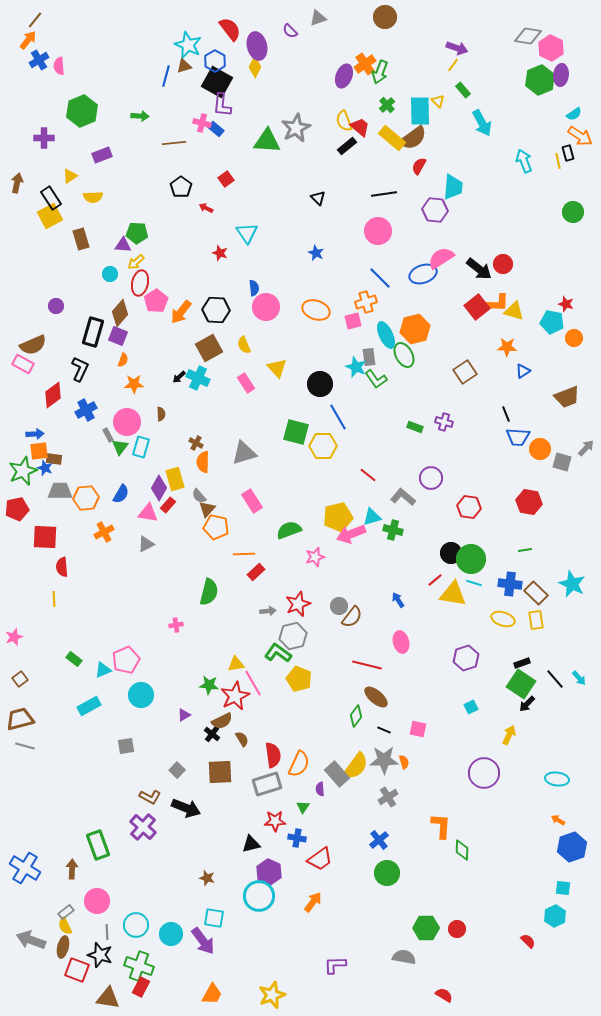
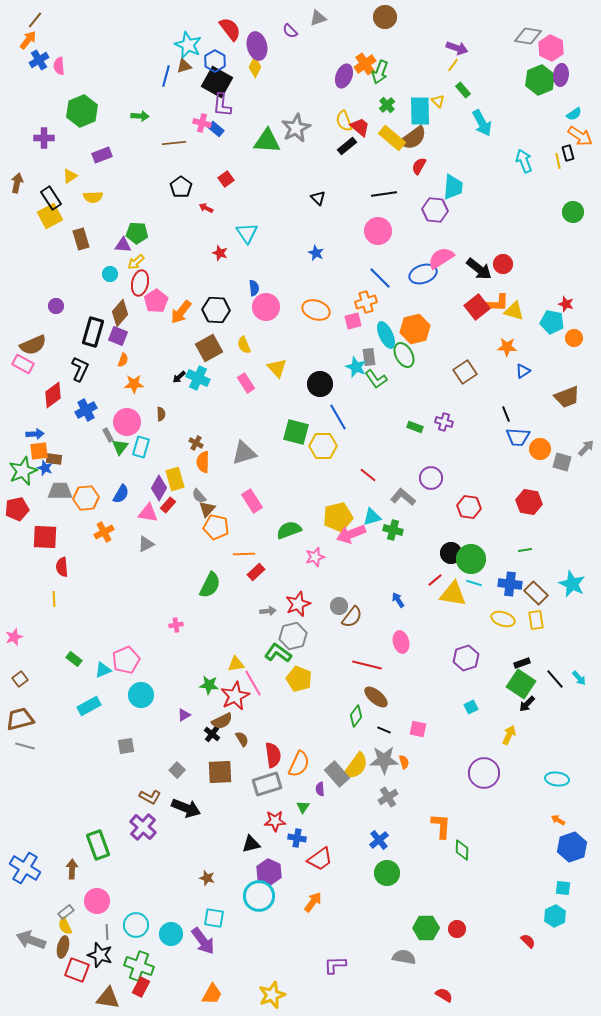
green semicircle at (209, 592): moved 1 px right, 7 px up; rotated 12 degrees clockwise
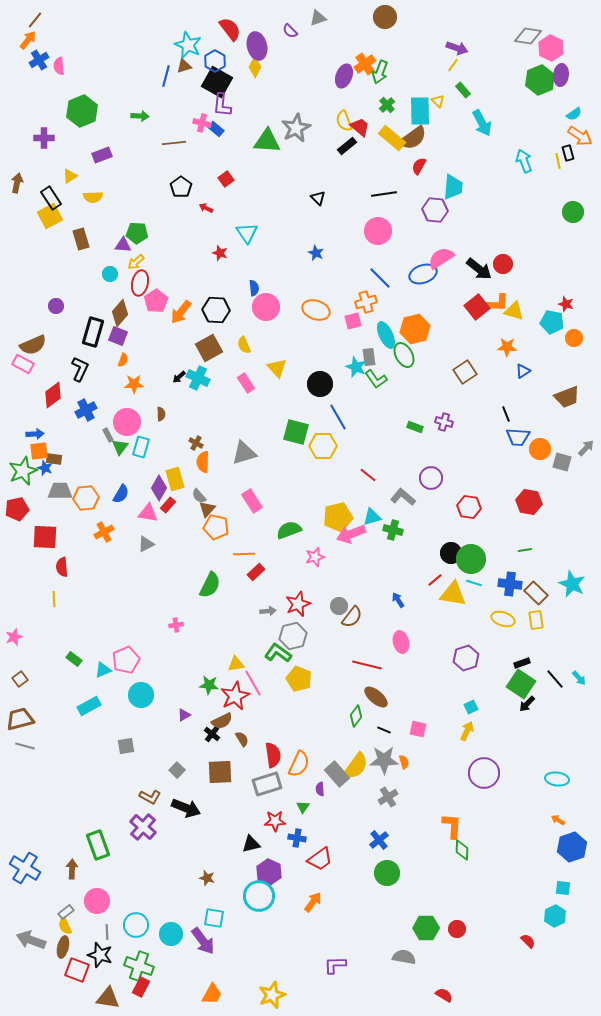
yellow arrow at (509, 735): moved 42 px left, 4 px up
orange L-shape at (441, 826): moved 11 px right
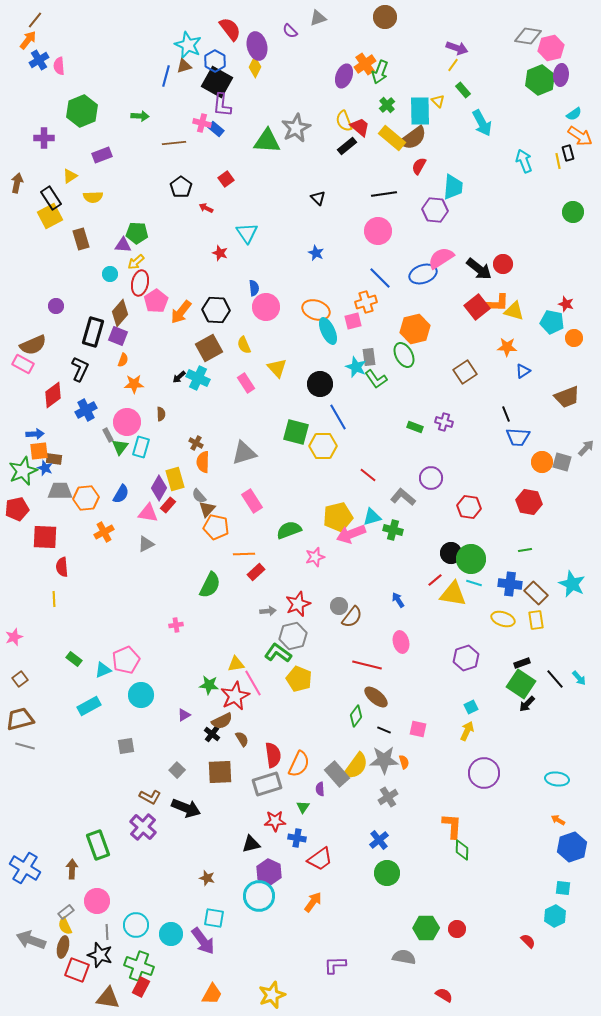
pink hexagon at (551, 48): rotated 20 degrees clockwise
cyan ellipse at (386, 335): moved 58 px left, 4 px up
orange circle at (540, 449): moved 2 px right, 13 px down
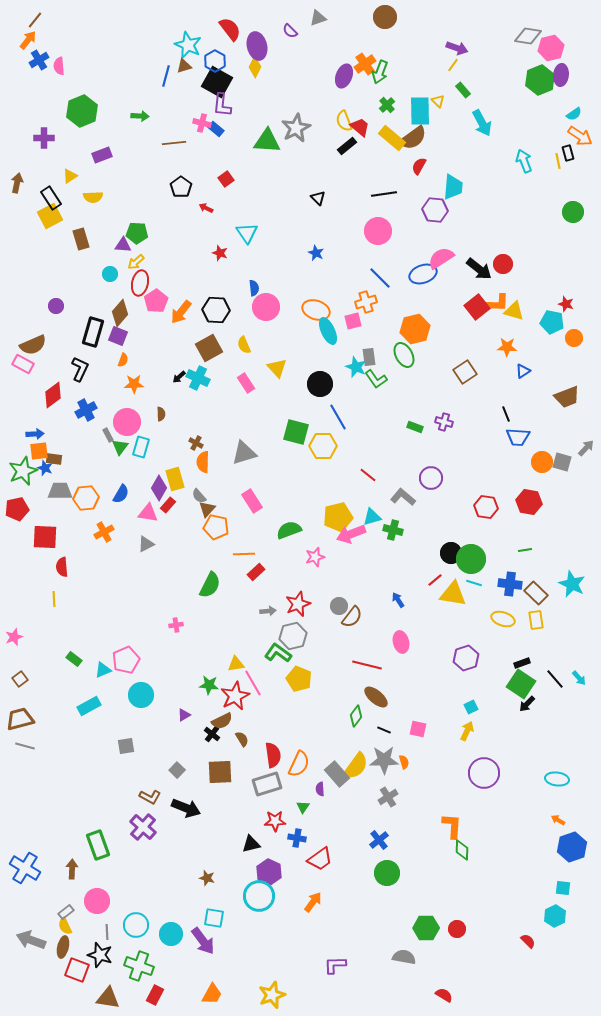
red hexagon at (469, 507): moved 17 px right
red rectangle at (141, 987): moved 14 px right, 8 px down
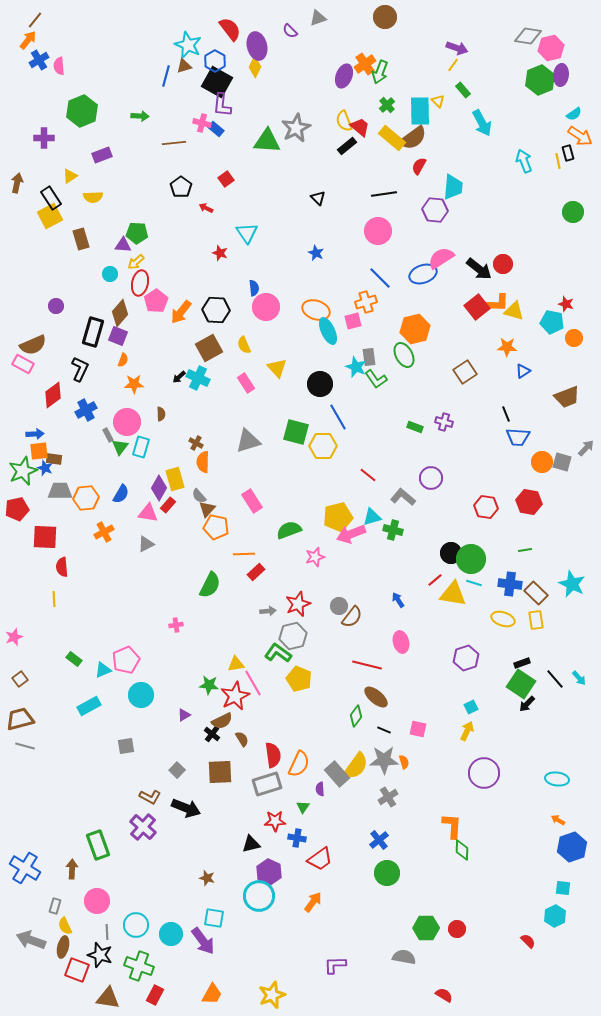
gray triangle at (244, 453): moved 4 px right, 12 px up
gray rectangle at (66, 912): moved 11 px left, 6 px up; rotated 35 degrees counterclockwise
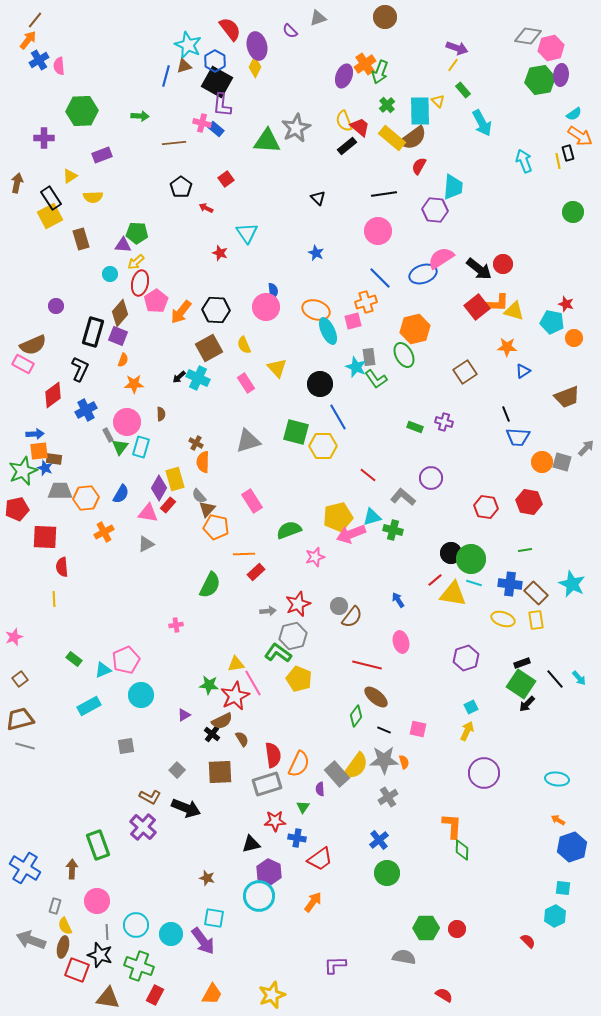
green hexagon at (540, 80): rotated 12 degrees clockwise
green hexagon at (82, 111): rotated 20 degrees clockwise
blue semicircle at (254, 288): moved 19 px right, 3 px down
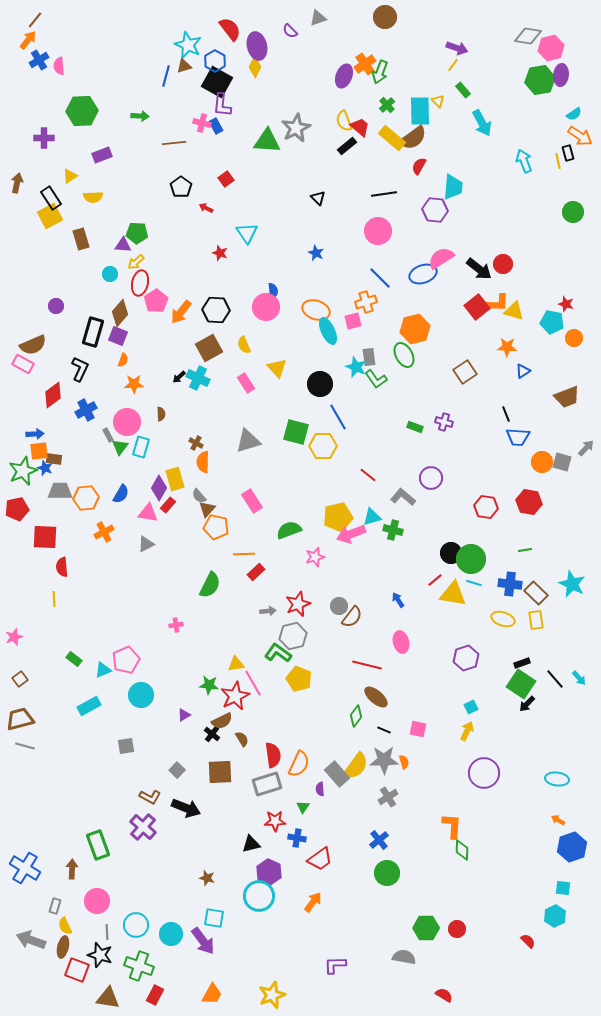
blue rectangle at (216, 129): moved 3 px up; rotated 21 degrees clockwise
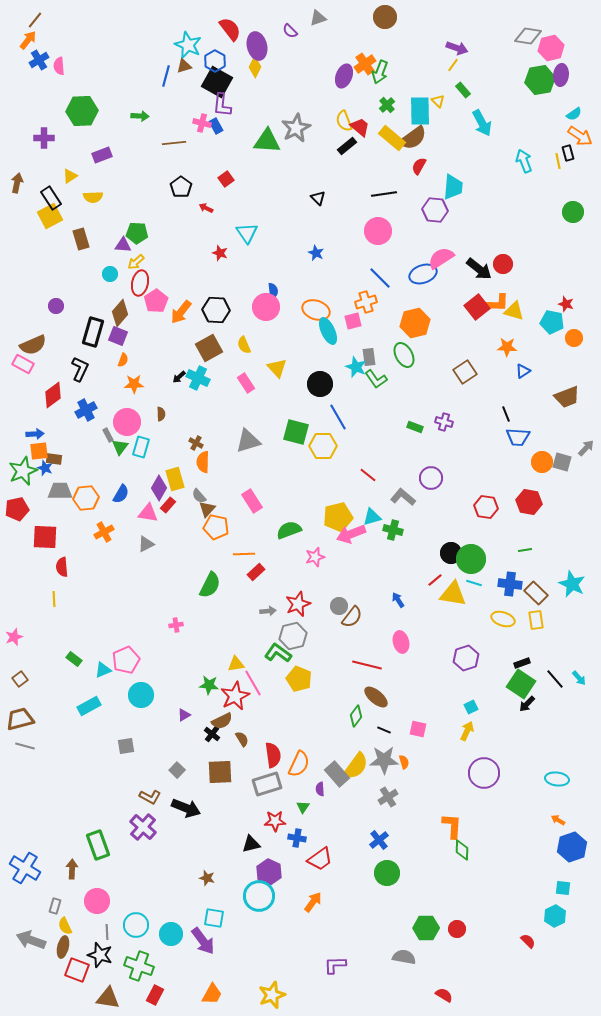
orange hexagon at (415, 329): moved 6 px up
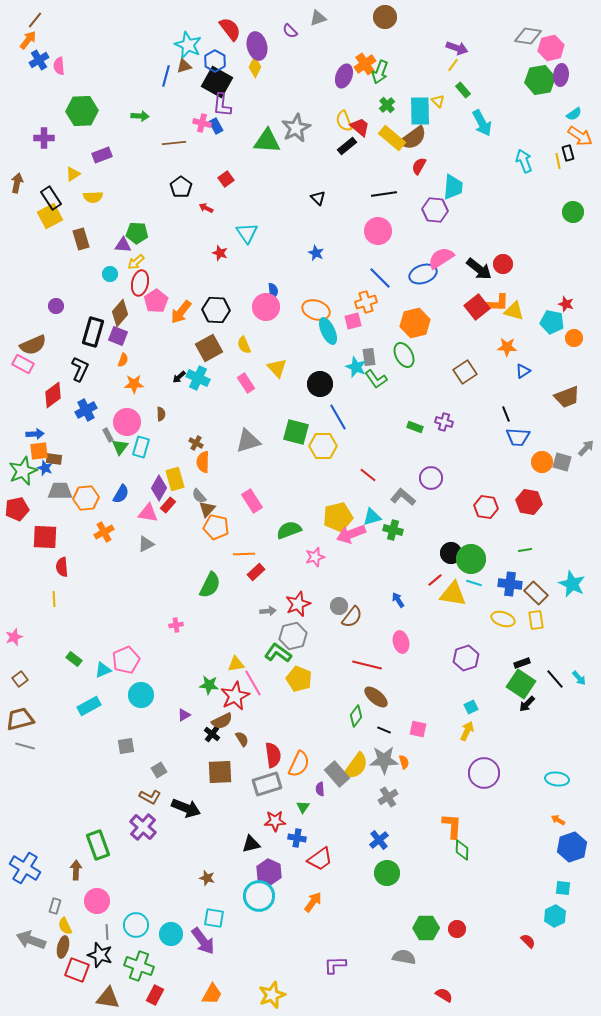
yellow triangle at (70, 176): moved 3 px right, 2 px up
gray square at (177, 770): moved 18 px left; rotated 14 degrees clockwise
brown arrow at (72, 869): moved 4 px right, 1 px down
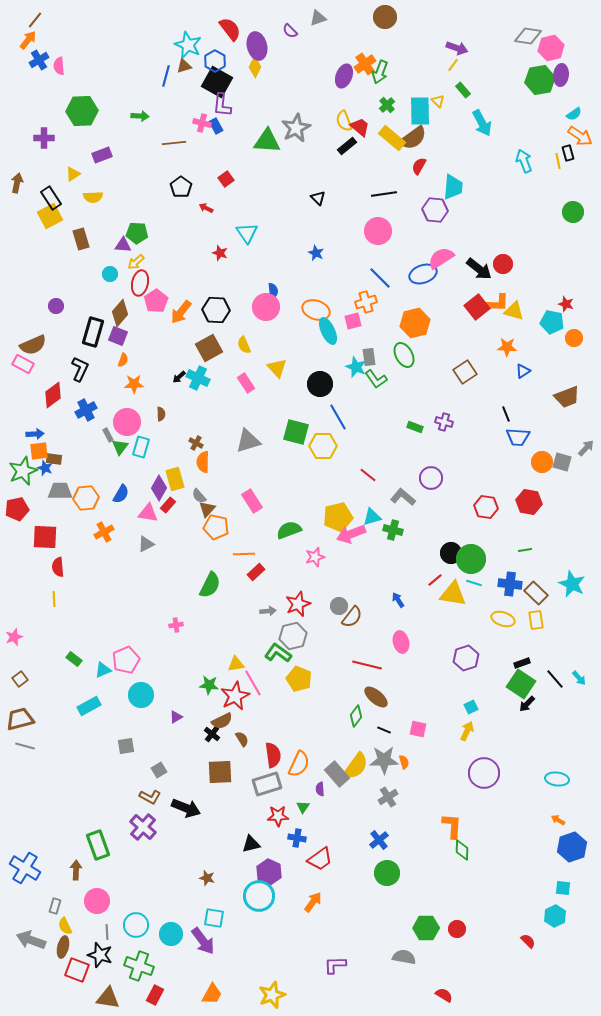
red semicircle at (62, 567): moved 4 px left
purple triangle at (184, 715): moved 8 px left, 2 px down
red star at (275, 821): moved 3 px right, 5 px up
